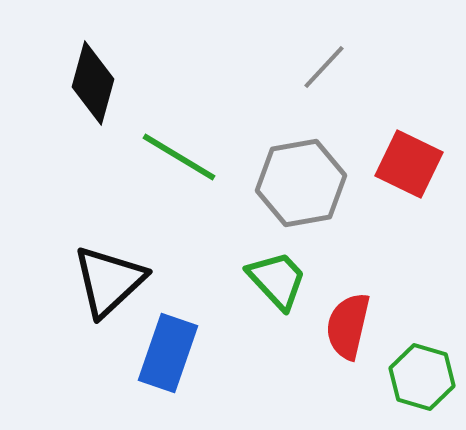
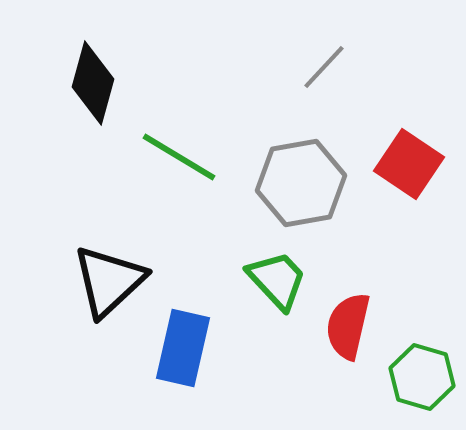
red square: rotated 8 degrees clockwise
blue rectangle: moved 15 px right, 5 px up; rotated 6 degrees counterclockwise
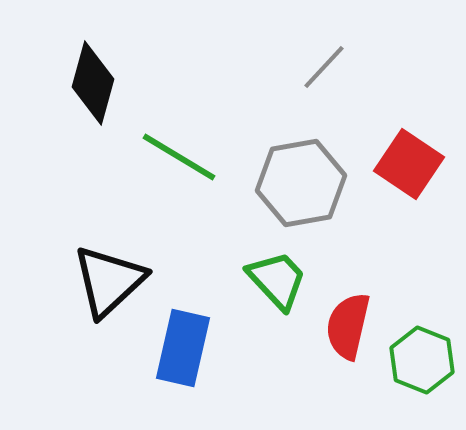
green hexagon: moved 17 px up; rotated 6 degrees clockwise
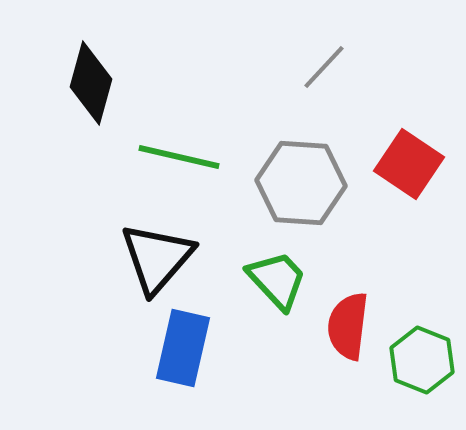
black diamond: moved 2 px left
green line: rotated 18 degrees counterclockwise
gray hexagon: rotated 14 degrees clockwise
black triangle: moved 48 px right, 23 px up; rotated 6 degrees counterclockwise
red semicircle: rotated 6 degrees counterclockwise
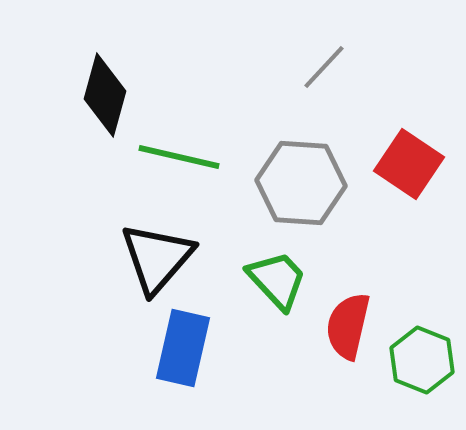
black diamond: moved 14 px right, 12 px down
red semicircle: rotated 6 degrees clockwise
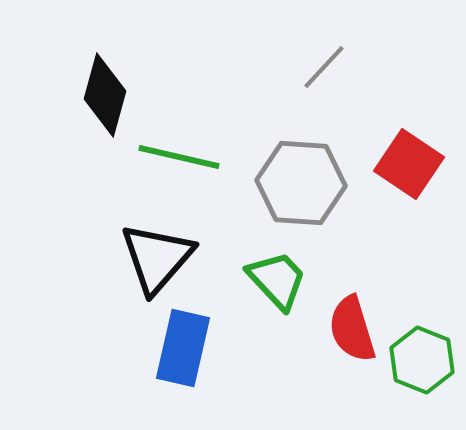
red semicircle: moved 4 px right, 3 px down; rotated 30 degrees counterclockwise
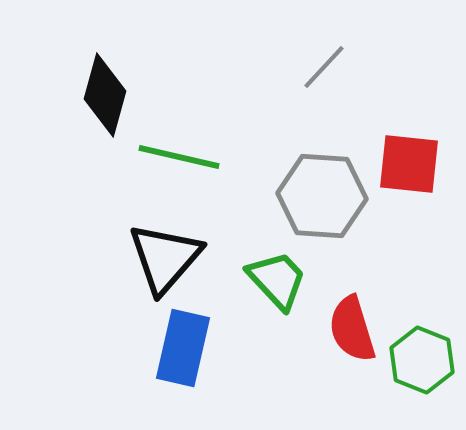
red square: rotated 28 degrees counterclockwise
gray hexagon: moved 21 px right, 13 px down
black triangle: moved 8 px right
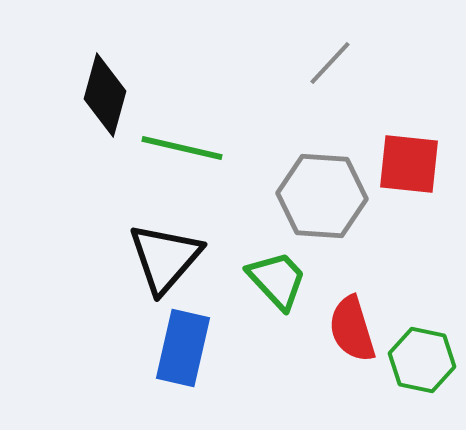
gray line: moved 6 px right, 4 px up
green line: moved 3 px right, 9 px up
green hexagon: rotated 10 degrees counterclockwise
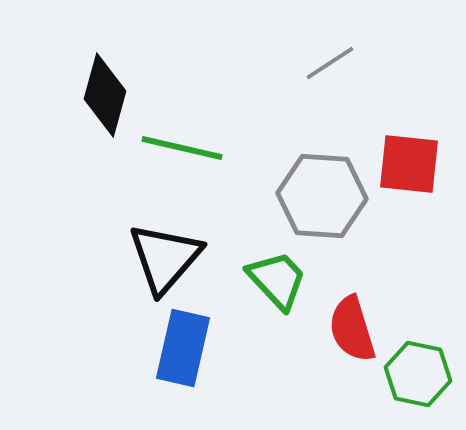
gray line: rotated 14 degrees clockwise
green hexagon: moved 4 px left, 14 px down
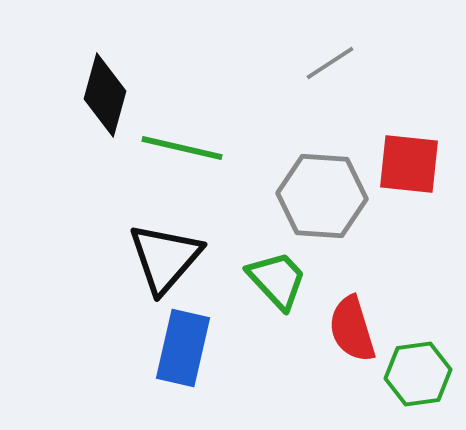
green hexagon: rotated 20 degrees counterclockwise
